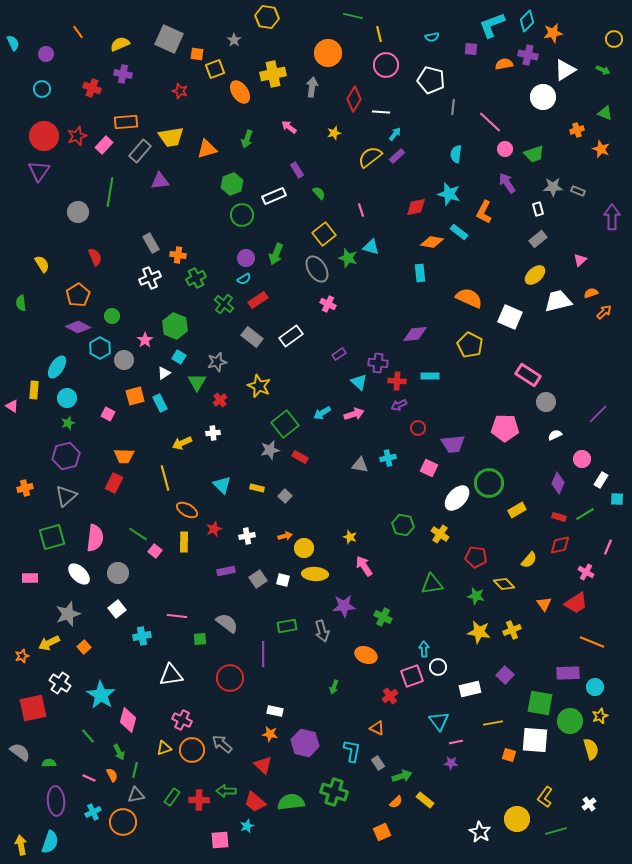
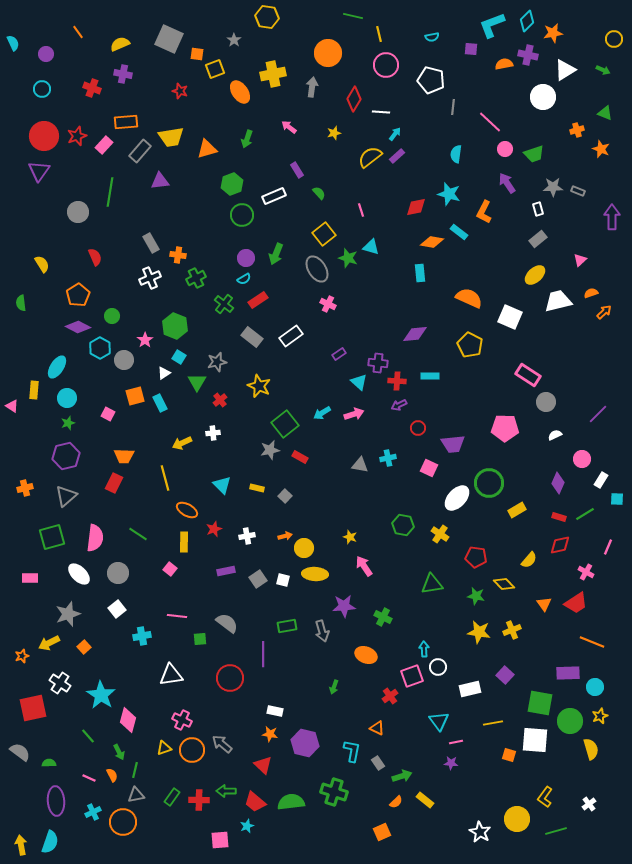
pink square at (155, 551): moved 15 px right, 18 px down
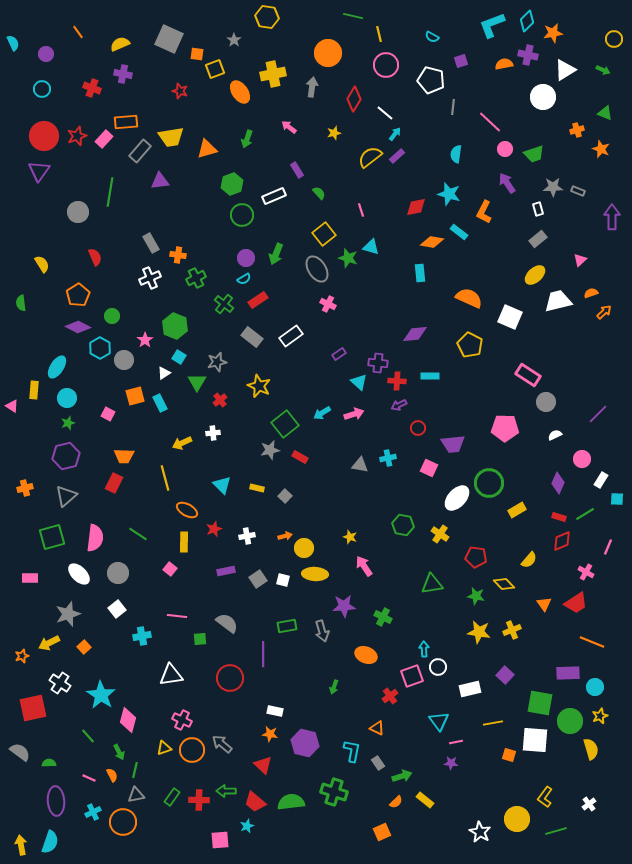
cyan semicircle at (432, 37): rotated 40 degrees clockwise
purple square at (471, 49): moved 10 px left, 12 px down; rotated 24 degrees counterclockwise
white line at (381, 112): moved 4 px right, 1 px down; rotated 36 degrees clockwise
pink rectangle at (104, 145): moved 6 px up
red diamond at (560, 545): moved 2 px right, 4 px up; rotated 10 degrees counterclockwise
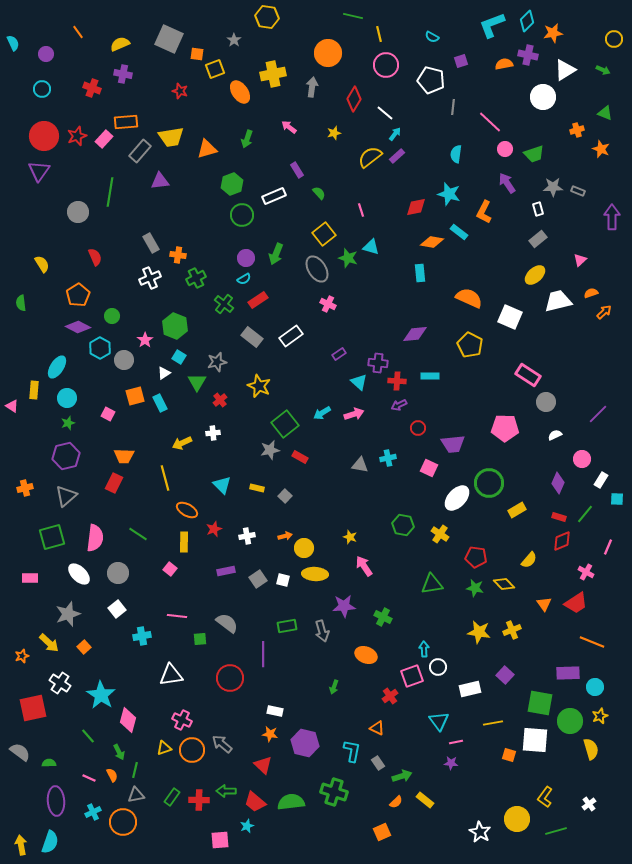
green line at (585, 514): rotated 18 degrees counterclockwise
green star at (476, 596): moved 1 px left, 8 px up
yellow arrow at (49, 643): rotated 110 degrees counterclockwise
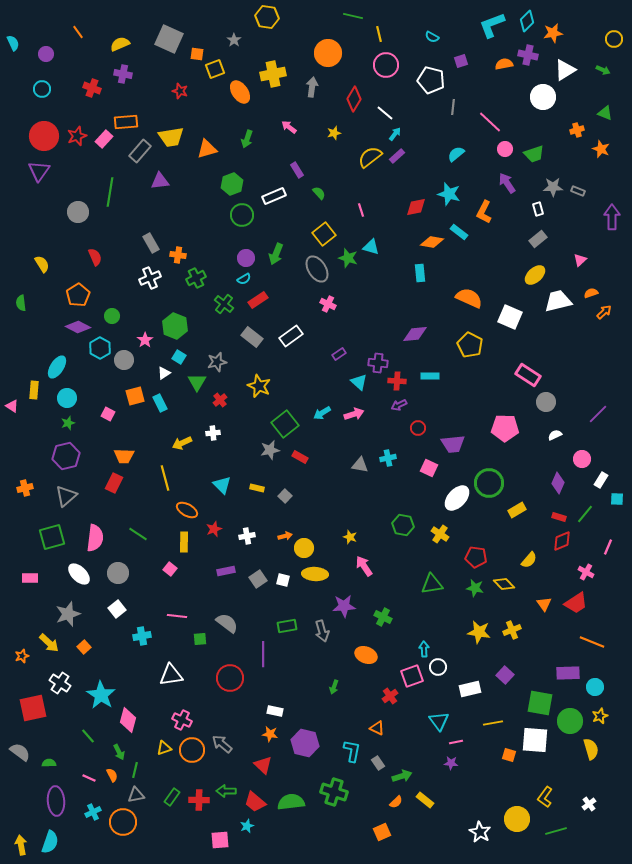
cyan semicircle at (456, 154): rotated 42 degrees clockwise
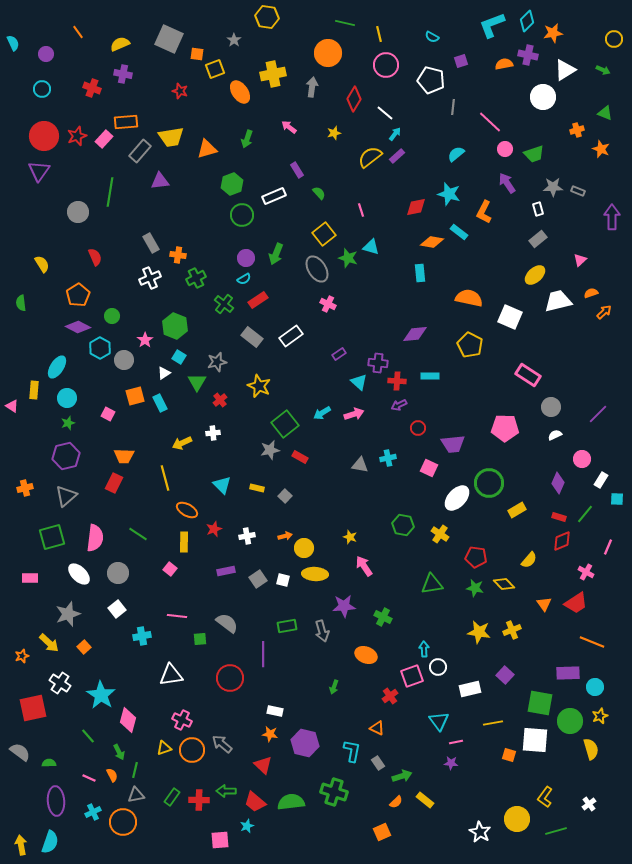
green line at (353, 16): moved 8 px left, 7 px down
orange semicircle at (469, 298): rotated 12 degrees counterclockwise
gray circle at (546, 402): moved 5 px right, 5 px down
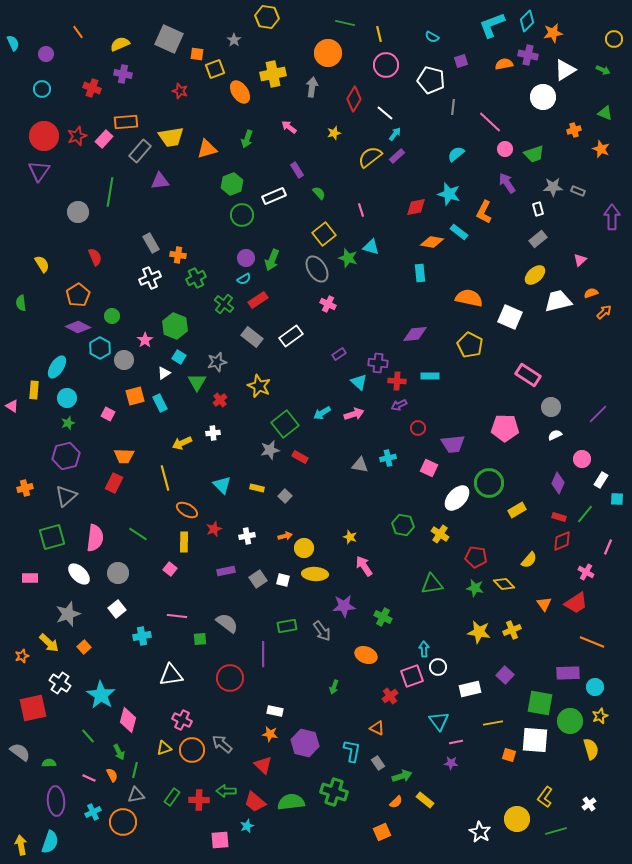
orange cross at (577, 130): moved 3 px left
green arrow at (276, 254): moved 4 px left, 6 px down
gray arrow at (322, 631): rotated 20 degrees counterclockwise
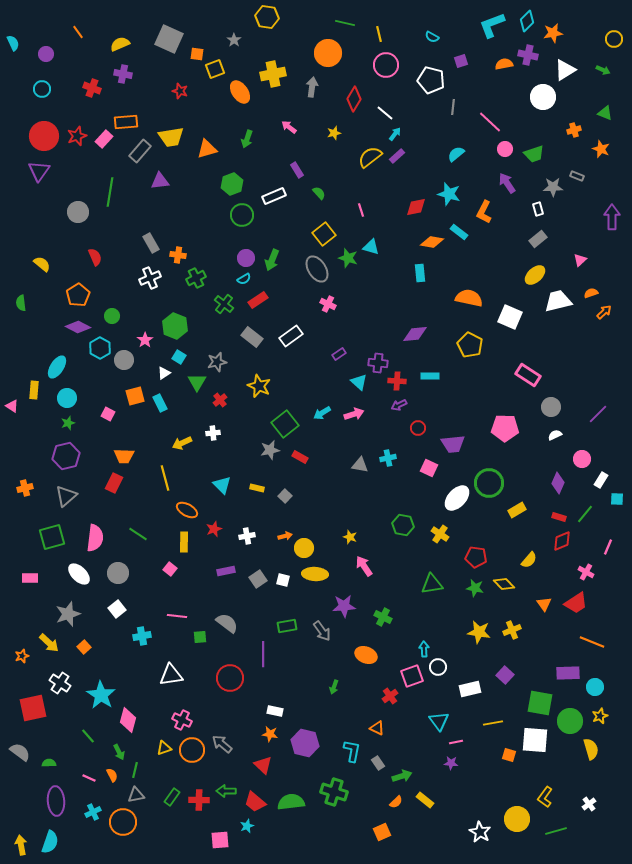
gray rectangle at (578, 191): moved 1 px left, 15 px up
yellow semicircle at (42, 264): rotated 18 degrees counterclockwise
green square at (200, 639): moved 2 px up
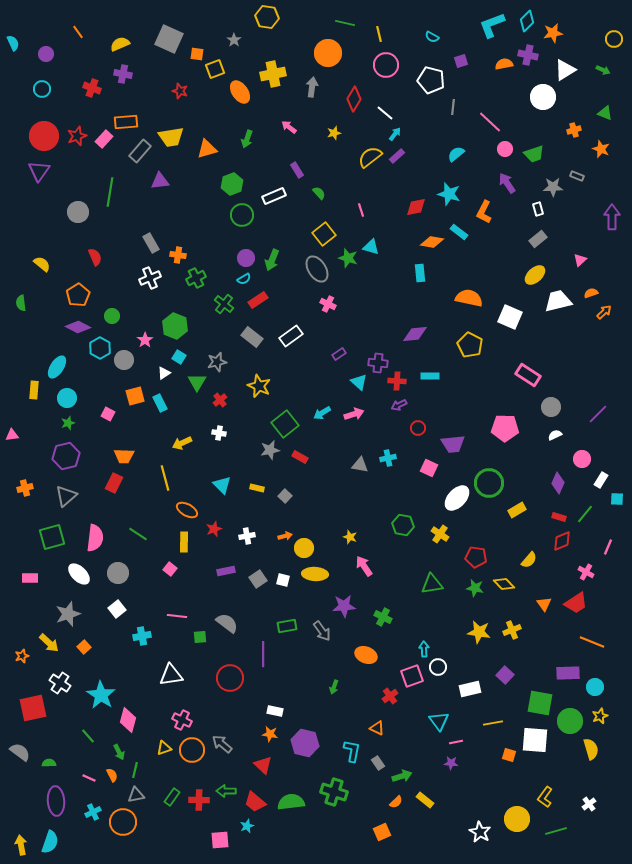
pink triangle at (12, 406): moved 29 px down; rotated 40 degrees counterclockwise
white cross at (213, 433): moved 6 px right; rotated 16 degrees clockwise
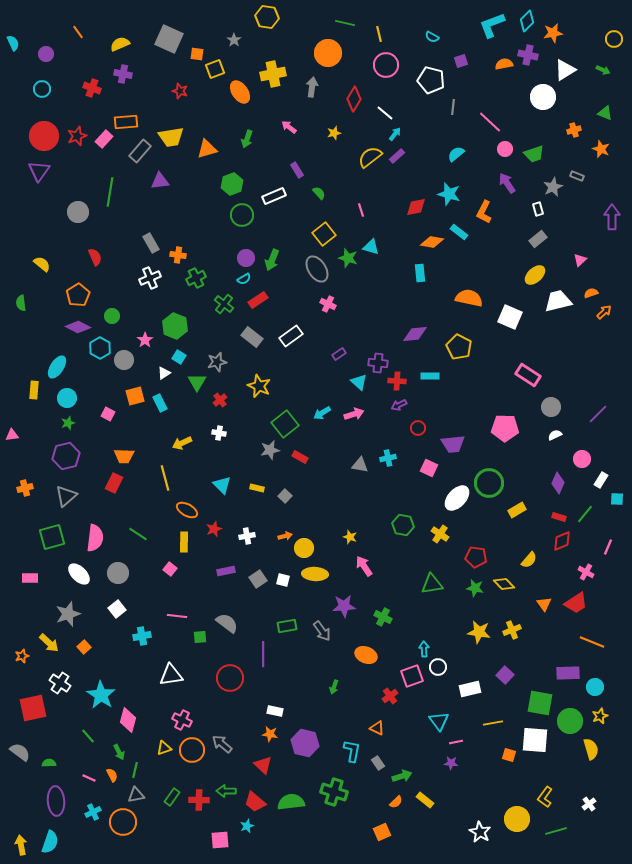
gray star at (553, 187): rotated 24 degrees counterclockwise
yellow pentagon at (470, 345): moved 11 px left, 2 px down
